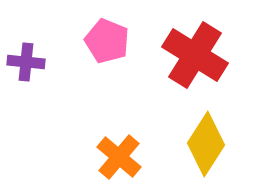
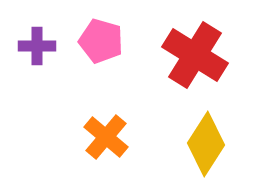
pink pentagon: moved 6 px left; rotated 6 degrees counterclockwise
purple cross: moved 11 px right, 16 px up; rotated 6 degrees counterclockwise
orange cross: moved 13 px left, 20 px up
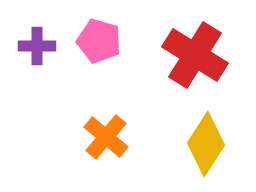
pink pentagon: moved 2 px left
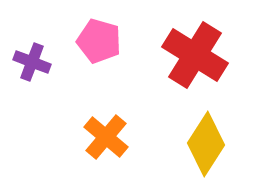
purple cross: moved 5 px left, 16 px down; rotated 21 degrees clockwise
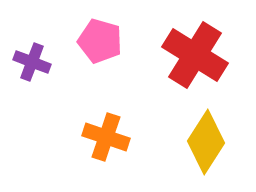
pink pentagon: moved 1 px right
orange cross: rotated 21 degrees counterclockwise
yellow diamond: moved 2 px up
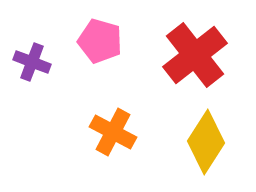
red cross: rotated 20 degrees clockwise
orange cross: moved 7 px right, 5 px up; rotated 9 degrees clockwise
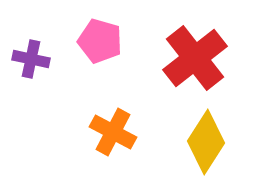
red cross: moved 3 px down
purple cross: moved 1 px left, 3 px up; rotated 9 degrees counterclockwise
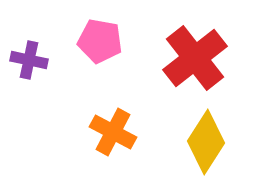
pink pentagon: rotated 6 degrees counterclockwise
purple cross: moved 2 px left, 1 px down
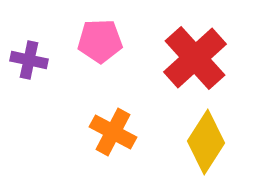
pink pentagon: rotated 12 degrees counterclockwise
red cross: rotated 4 degrees counterclockwise
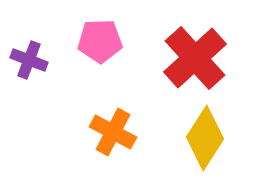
purple cross: rotated 9 degrees clockwise
yellow diamond: moved 1 px left, 4 px up
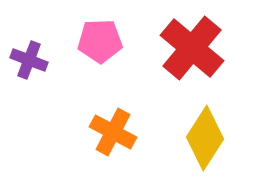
red cross: moved 3 px left, 10 px up; rotated 8 degrees counterclockwise
